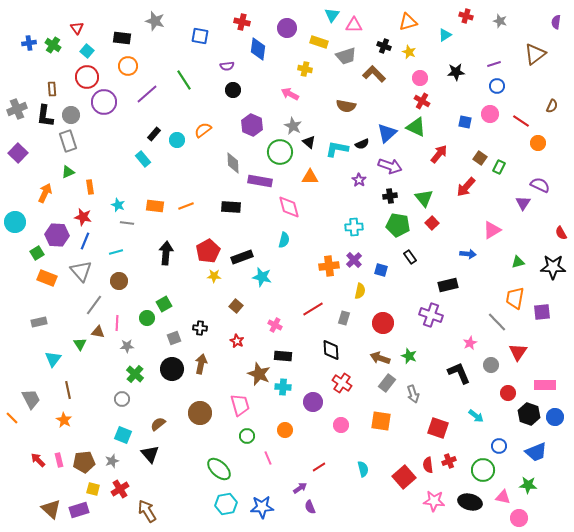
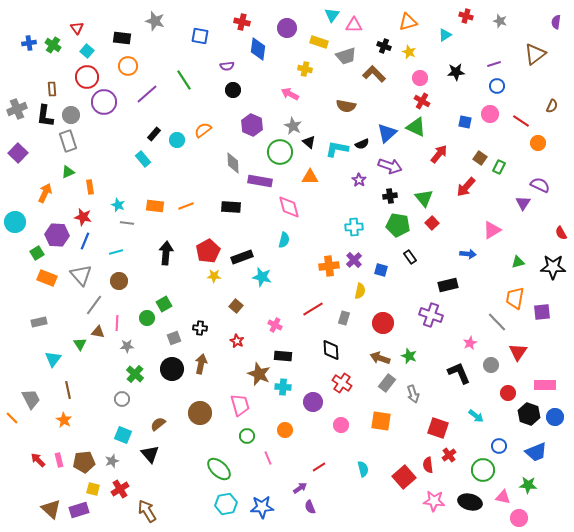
gray triangle at (81, 271): moved 4 px down
red cross at (449, 461): moved 6 px up; rotated 16 degrees counterclockwise
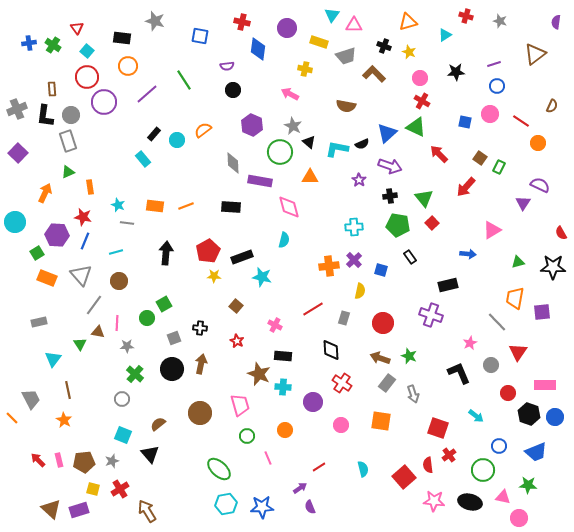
red arrow at (439, 154): rotated 84 degrees counterclockwise
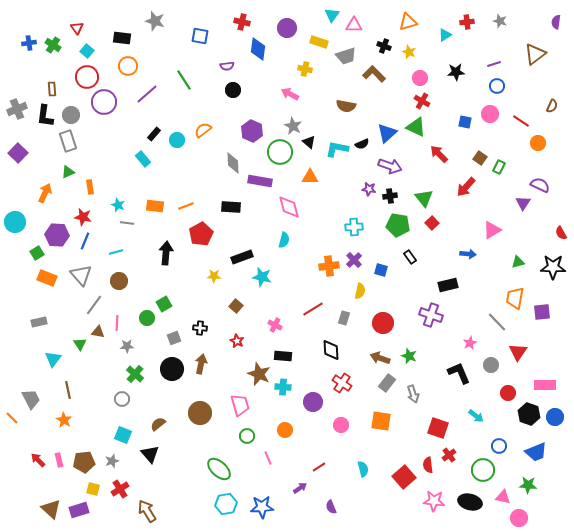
red cross at (466, 16): moved 1 px right, 6 px down; rotated 24 degrees counterclockwise
purple hexagon at (252, 125): moved 6 px down
purple star at (359, 180): moved 10 px right, 9 px down; rotated 24 degrees counterclockwise
red pentagon at (208, 251): moved 7 px left, 17 px up
purple semicircle at (310, 507): moved 21 px right
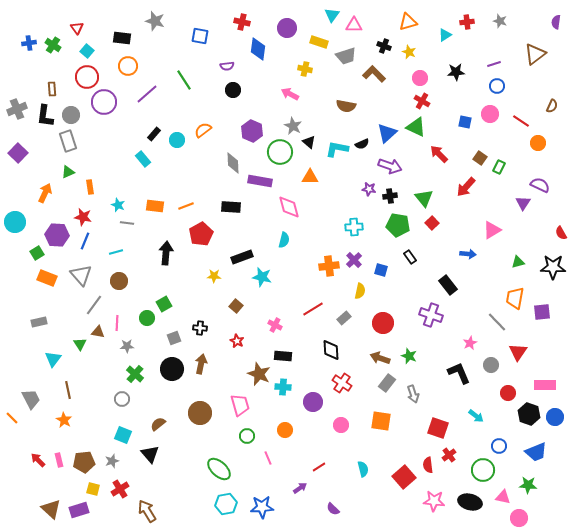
black rectangle at (448, 285): rotated 66 degrees clockwise
gray rectangle at (344, 318): rotated 32 degrees clockwise
purple semicircle at (331, 507): moved 2 px right, 2 px down; rotated 24 degrees counterclockwise
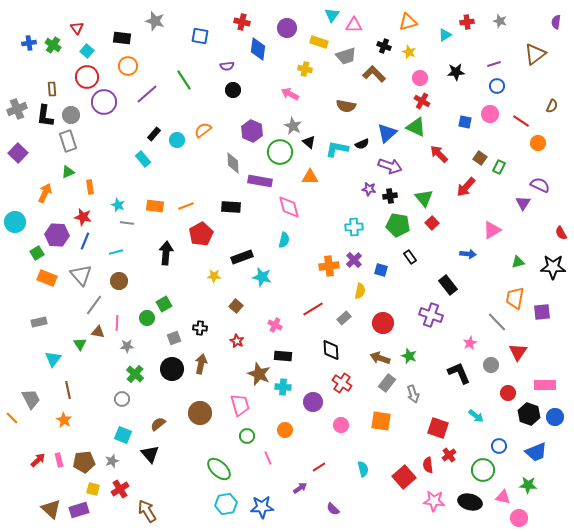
red arrow at (38, 460): rotated 91 degrees clockwise
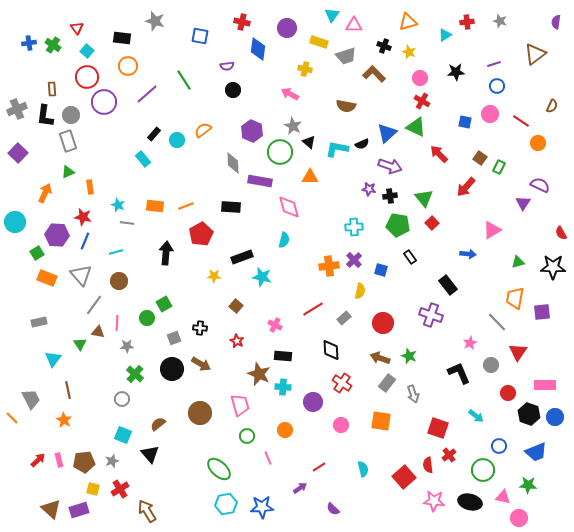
brown arrow at (201, 364): rotated 108 degrees clockwise
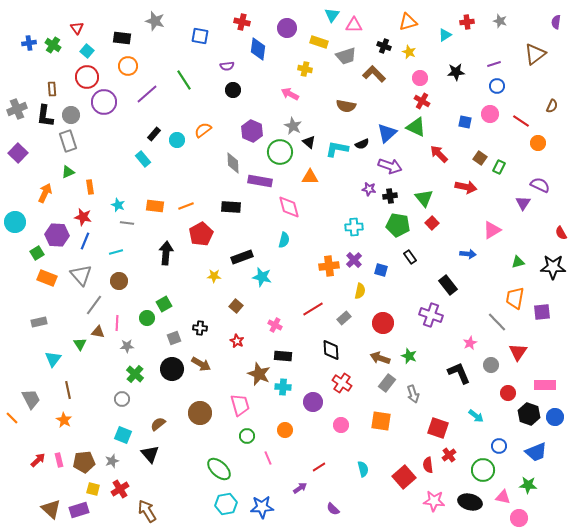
red arrow at (466, 187): rotated 120 degrees counterclockwise
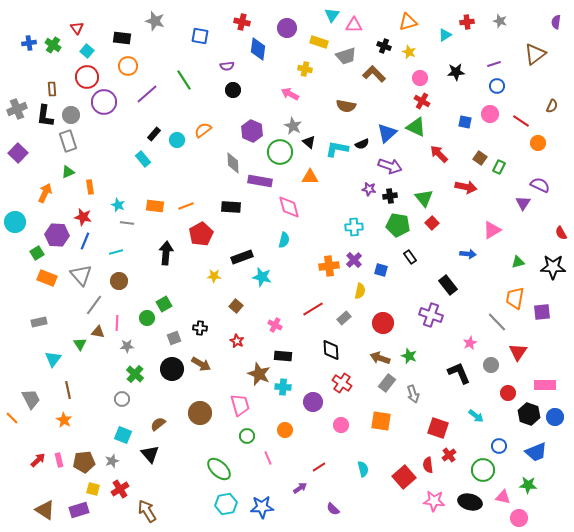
brown triangle at (51, 509): moved 6 px left, 1 px down; rotated 10 degrees counterclockwise
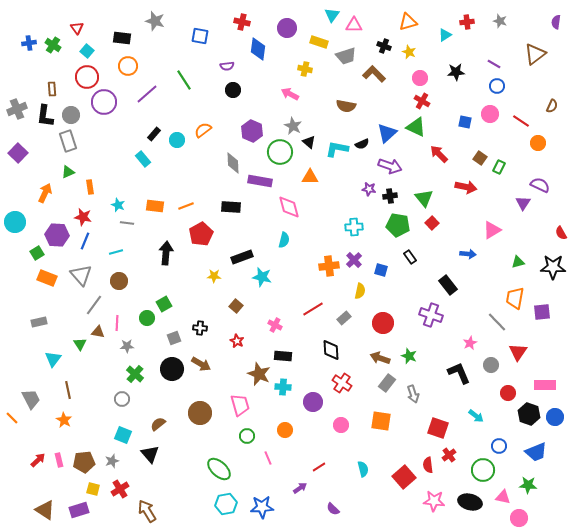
purple line at (494, 64): rotated 48 degrees clockwise
